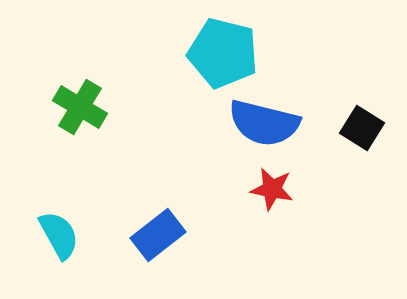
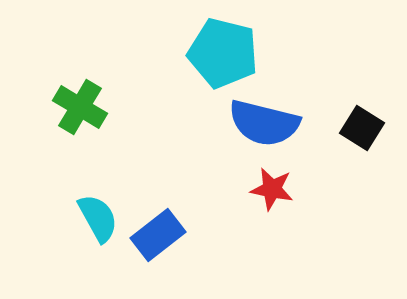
cyan semicircle: moved 39 px right, 17 px up
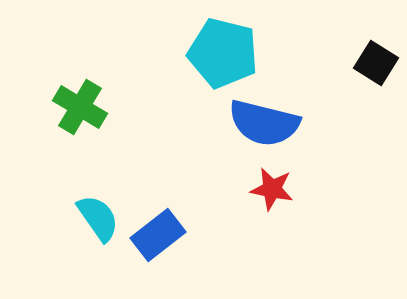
black square: moved 14 px right, 65 px up
cyan semicircle: rotated 6 degrees counterclockwise
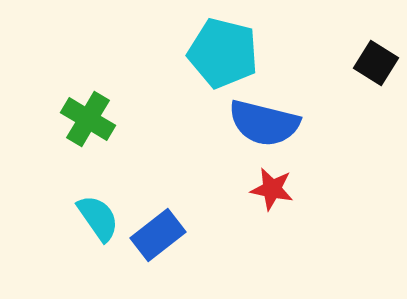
green cross: moved 8 px right, 12 px down
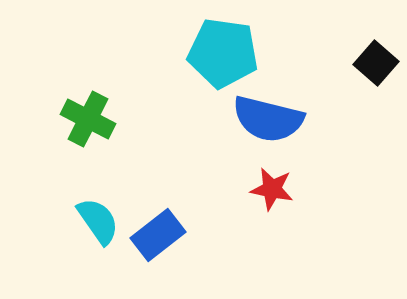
cyan pentagon: rotated 6 degrees counterclockwise
black square: rotated 9 degrees clockwise
green cross: rotated 4 degrees counterclockwise
blue semicircle: moved 4 px right, 4 px up
cyan semicircle: moved 3 px down
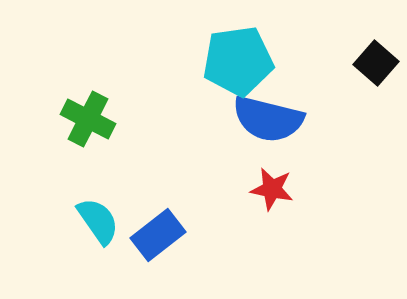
cyan pentagon: moved 15 px right, 8 px down; rotated 16 degrees counterclockwise
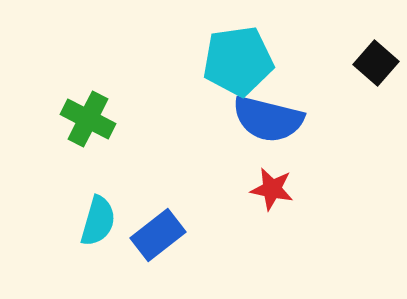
cyan semicircle: rotated 51 degrees clockwise
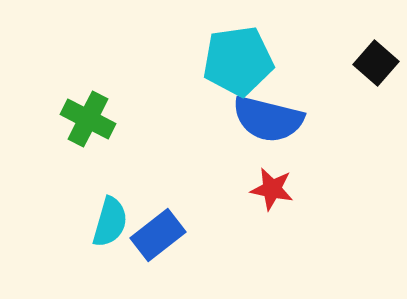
cyan semicircle: moved 12 px right, 1 px down
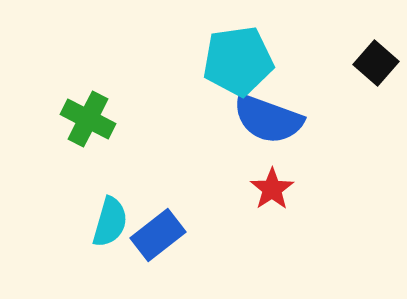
blue semicircle: rotated 6 degrees clockwise
red star: rotated 27 degrees clockwise
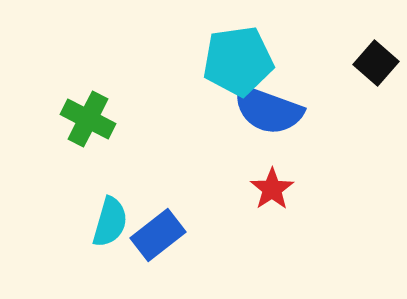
blue semicircle: moved 9 px up
